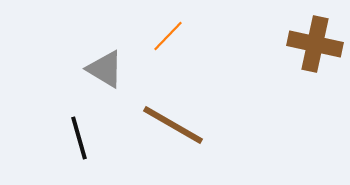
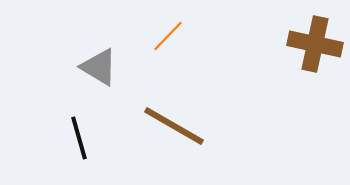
gray triangle: moved 6 px left, 2 px up
brown line: moved 1 px right, 1 px down
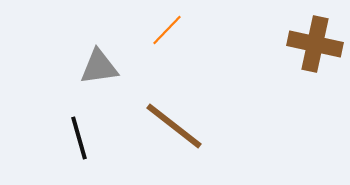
orange line: moved 1 px left, 6 px up
gray triangle: rotated 39 degrees counterclockwise
brown line: rotated 8 degrees clockwise
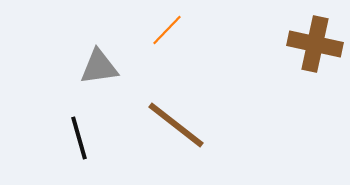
brown line: moved 2 px right, 1 px up
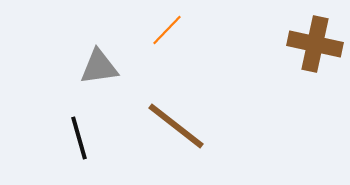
brown line: moved 1 px down
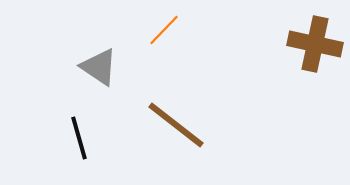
orange line: moved 3 px left
gray triangle: rotated 42 degrees clockwise
brown line: moved 1 px up
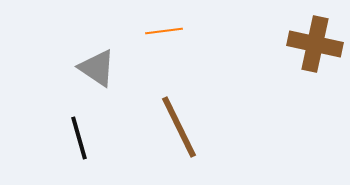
orange line: moved 1 px down; rotated 39 degrees clockwise
gray triangle: moved 2 px left, 1 px down
brown line: moved 3 px right, 2 px down; rotated 26 degrees clockwise
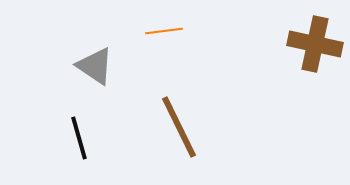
gray triangle: moved 2 px left, 2 px up
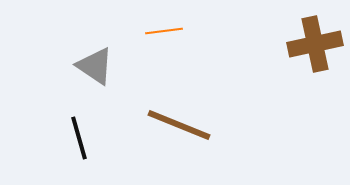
brown cross: rotated 24 degrees counterclockwise
brown line: moved 2 px up; rotated 42 degrees counterclockwise
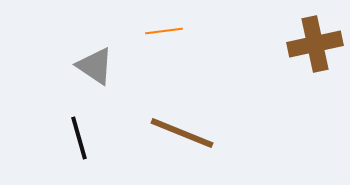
brown line: moved 3 px right, 8 px down
